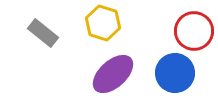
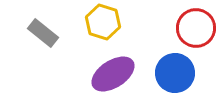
yellow hexagon: moved 1 px up
red circle: moved 2 px right, 3 px up
purple ellipse: rotated 9 degrees clockwise
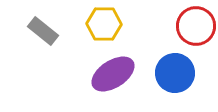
yellow hexagon: moved 1 px right, 2 px down; rotated 16 degrees counterclockwise
red circle: moved 2 px up
gray rectangle: moved 2 px up
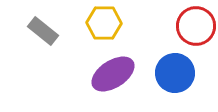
yellow hexagon: moved 1 px up
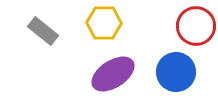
blue circle: moved 1 px right, 1 px up
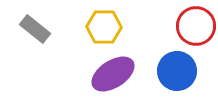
yellow hexagon: moved 4 px down
gray rectangle: moved 8 px left, 2 px up
blue circle: moved 1 px right, 1 px up
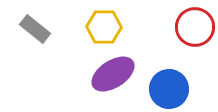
red circle: moved 1 px left, 1 px down
blue circle: moved 8 px left, 18 px down
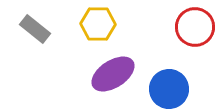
yellow hexagon: moved 6 px left, 3 px up
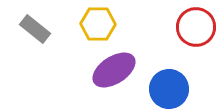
red circle: moved 1 px right
purple ellipse: moved 1 px right, 4 px up
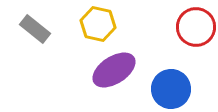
yellow hexagon: rotated 12 degrees clockwise
blue circle: moved 2 px right
